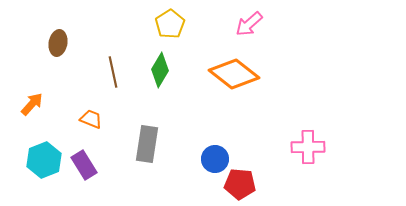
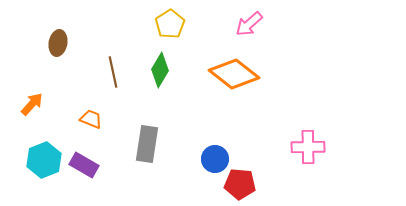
purple rectangle: rotated 28 degrees counterclockwise
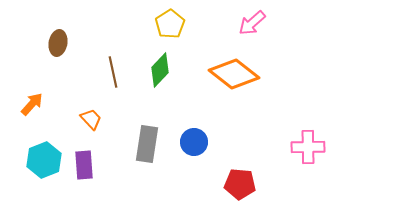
pink arrow: moved 3 px right, 1 px up
green diamond: rotated 12 degrees clockwise
orange trapezoid: rotated 25 degrees clockwise
blue circle: moved 21 px left, 17 px up
purple rectangle: rotated 56 degrees clockwise
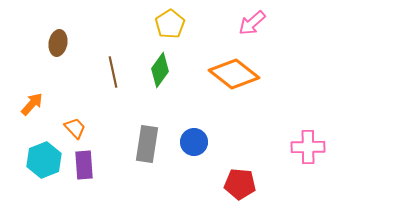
green diamond: rotated 8 degrees counterclockwise
orange trapezoid: moved 16 px left, 9 px down
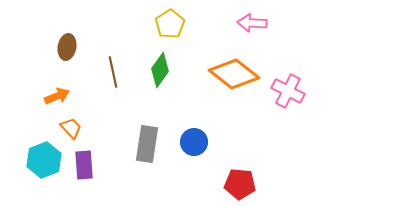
pink arrow: rotated 44 degrees clockwise
brown ellipse: moved 9 px right, 4 px down
orange arrow: moved 25 px right, 8 px up; rotated 25 degrees clockwise
orange trapezoid: moved 4 px left
pink cross: moved 20 px left, 56 px up; rotated 28 degrees clockwise
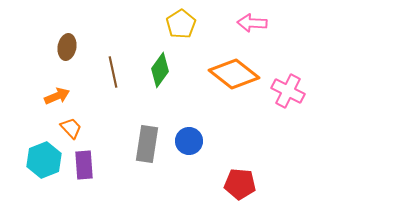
yellow pentagon: moved 11 px right
blue circle: moved 5 px left, 1 px up
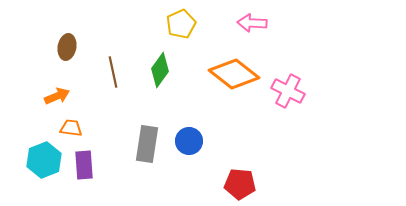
yellow pentagon: rotated 8 degrees clockwise
orange trapezoid: rotated 40 degrees counterclockwise
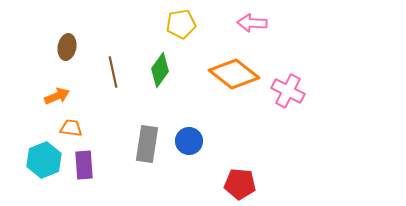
yellow pentagon: rotated 16 degrees clockwise
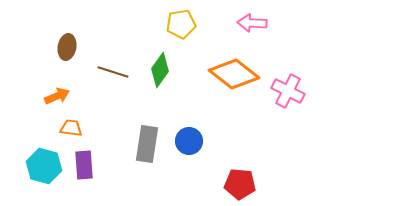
brown line: rotated 60 degrees counterclockwise
cyan hexagon: moved 6 px down; rotated 24 degrees counterclockwise
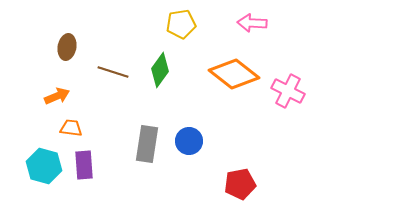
red pentagon: rotated 16 degrees counterclockwise
